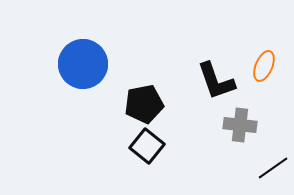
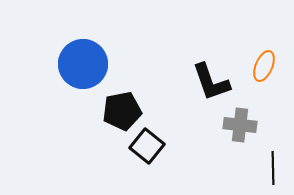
black L-shape: moved 5 px left, 1 px down
black pentagon: moved 22 px left, 7 px down
black line: rotated 56 degrees counterclockwise
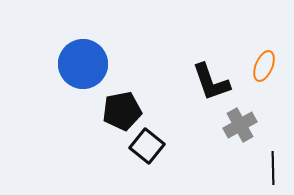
gray cross: rotated 36 degrees counterclockwise
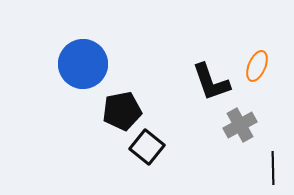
orange ellipse: moved 7 px left
black square: moved 1 px down
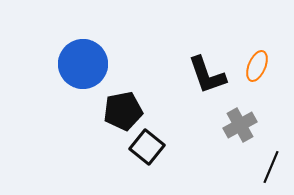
black L-shape: moved 4 px left, 7 px up
black pentagon: moved 1 px right
black line: moved 2 px left, 1 px up; rotated 24 degrees clockwise
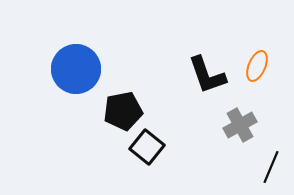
blue circle: moved 7 px left, 5 px down
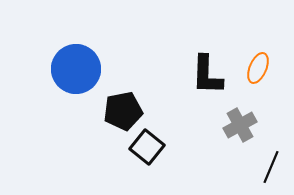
orange ellipse: moved 1 px right, 2 px down
black L-shape: rotated 21 degrees clockwise
